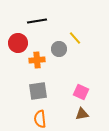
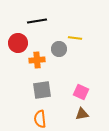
yellow line: rotated 40 degrees counterclockwise
gray square: moved 4 px right, 1 px up
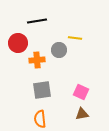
gray circle: moved 1 px down
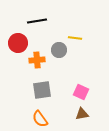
orange semicircle: rotated 30 degrees counterclockwise
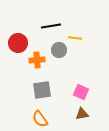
black line: moved 14 px right, 5 px down
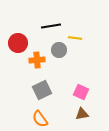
gray square: rotated 18 degrees counterclockwise
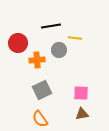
pink square: moved 1 px down; rotated 21 degrees counterclockwise
